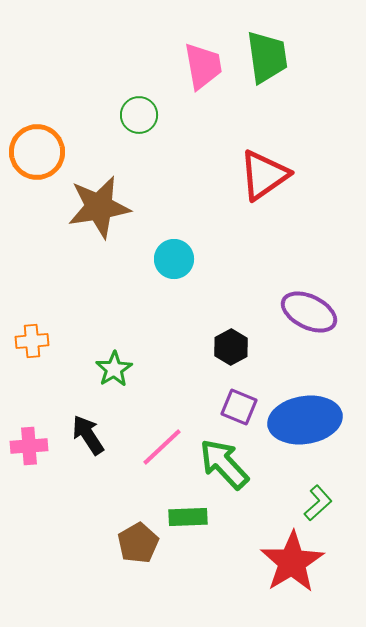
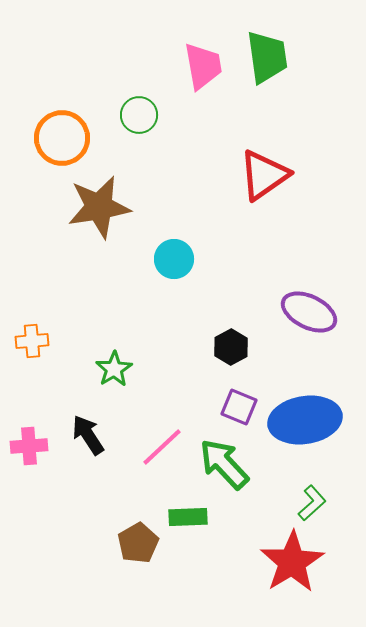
orange circle: moved 25 px right, 14 px up
green L-shape: moved 6 px left
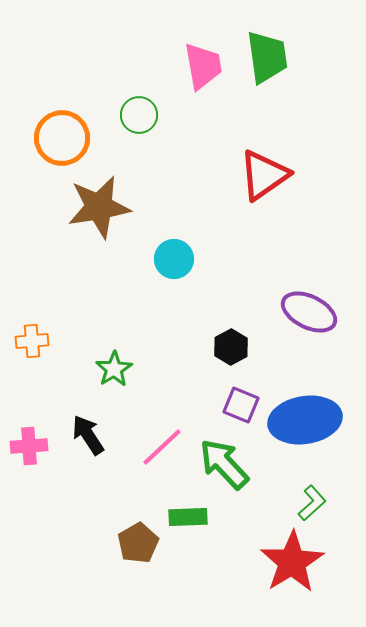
purple square: moved 2 px right, 2 px up
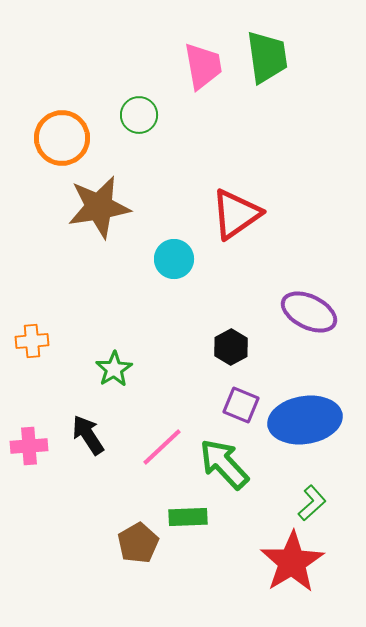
red triangle: moved 28 px left, 39 px down
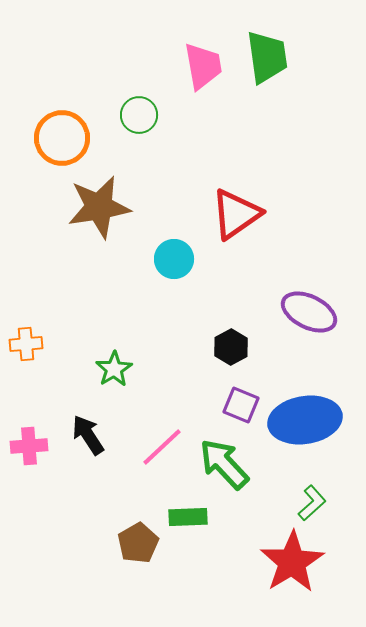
orange cross: moved 6 px left, 3 px down
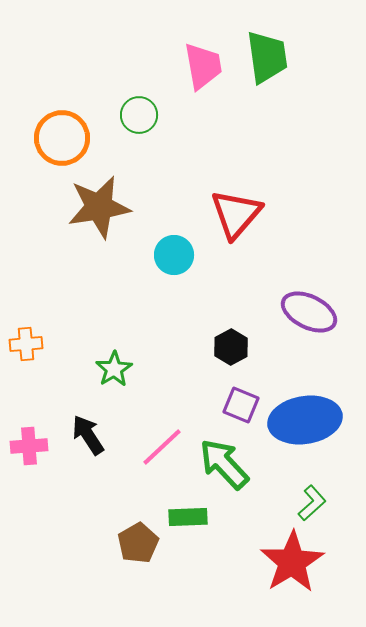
red triangle: rotated 14 degrees counterclockwise
cyan circle: moved 4 px up
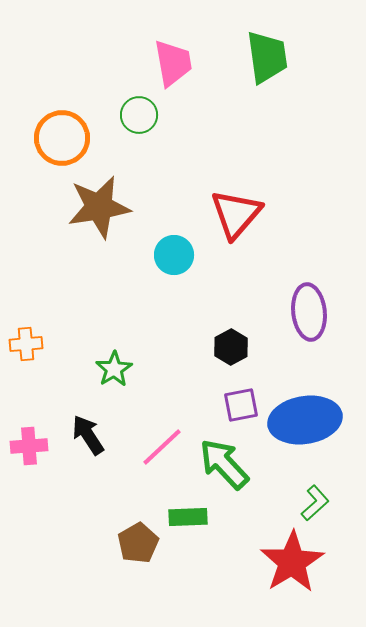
pink trapezoid: moved 30 px left, 3 px up
purple ellipse: rotated 58 degrees clockwise
purple square: rotated 33 degrees counterclockwise
green L-shape: moved 3 px right
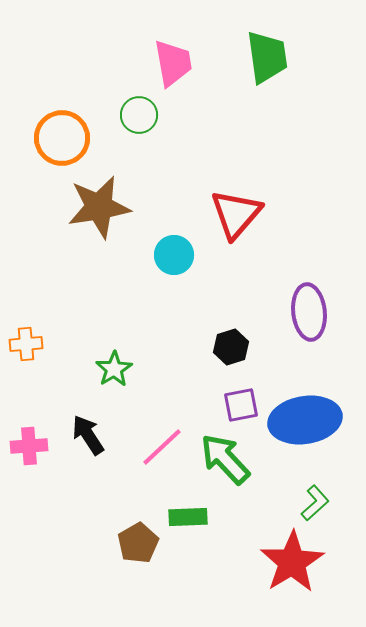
black hexagon: rotated 12 degrees clockwise
green arrow: moved 1 px right, 5 px up
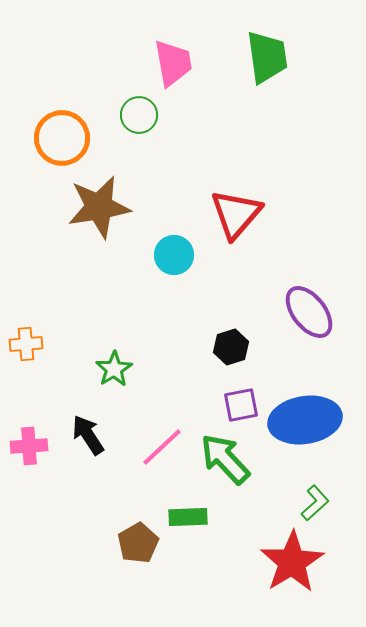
purple ellipse: rotated 32 degrees counterclockwise
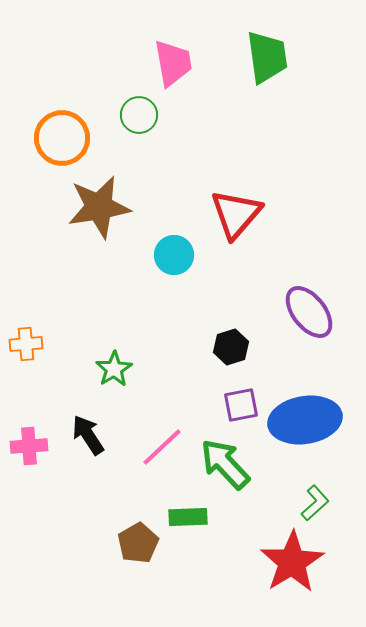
green arrow: moved 5 px down
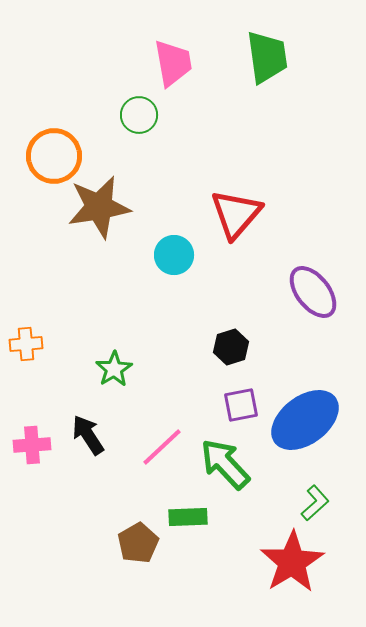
orange circle: moved 8 px left, 18 px down
purple ellipse: moved 4 px right, 20 px up
blue ellipse: rotated 28 degrees counterclockwise
pink cross: moved 3 px right, 1 px up
